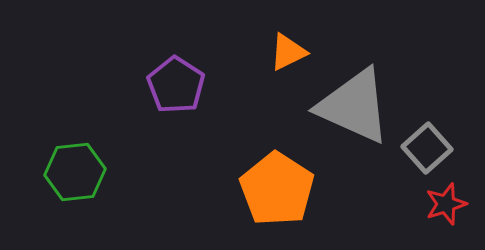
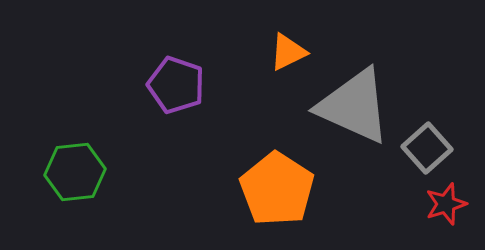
purple pentagon: rotated 14 degrees counterclockwise
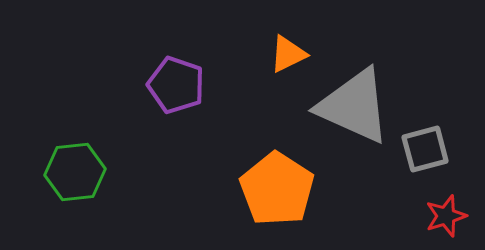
orange triangle: moved 2 px down
gray square: moved 2 px left, 1 px down; rotated 27 degrees clockwise
red star: moved 12 px down
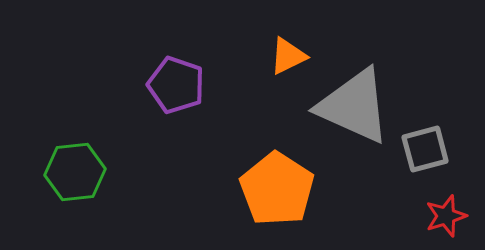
orange triangle: moved 2 px down
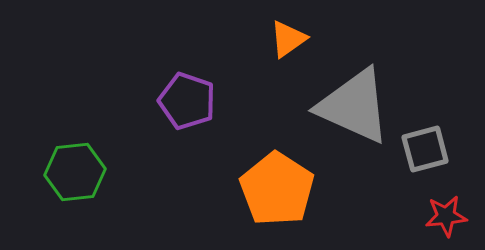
orange triangle: moved 17 px up; rotated 9 degrees counterclockwise
purple pentagon: moved 11 px right, 16 px down
red star: rotated 12 degrees clockwise
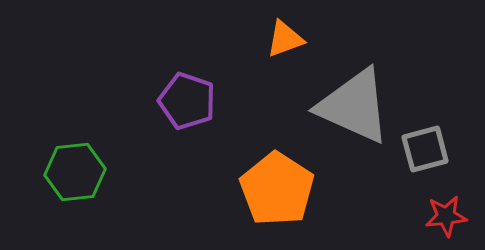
orange triangle: moved 3 px left; rotated 15 degrees clockwise
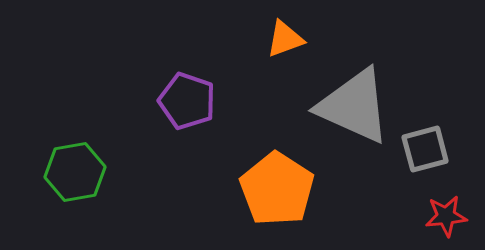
green hexagon: rotated 4 degrees counterclockwise
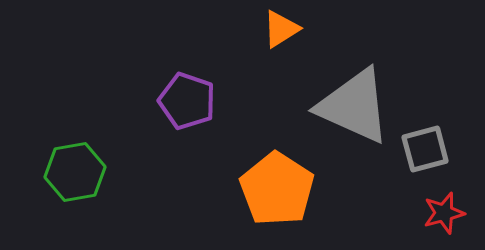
orange triangle: moved 4 px left, 10 px up; rotated 12 degrees counterclockwise
red star: moved 2 px left, 3 px up; rotated 9 degrees counterclockwise
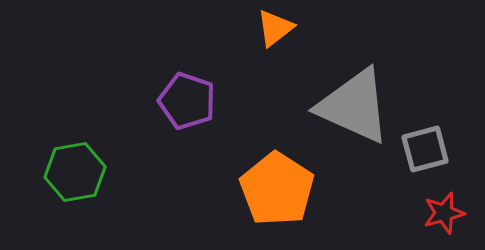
orange triangle: moved 6 px left, 1 px up; rotated 6 degrees counterclockwise
